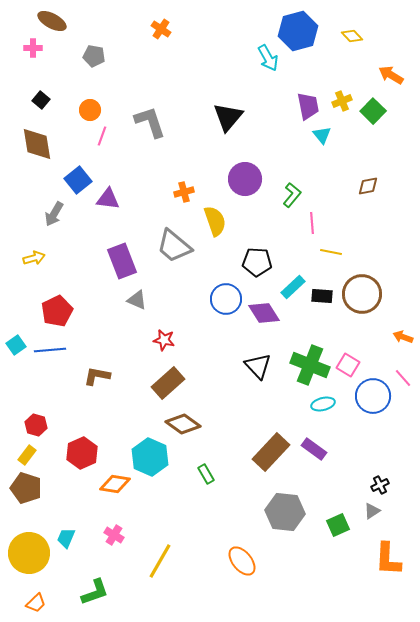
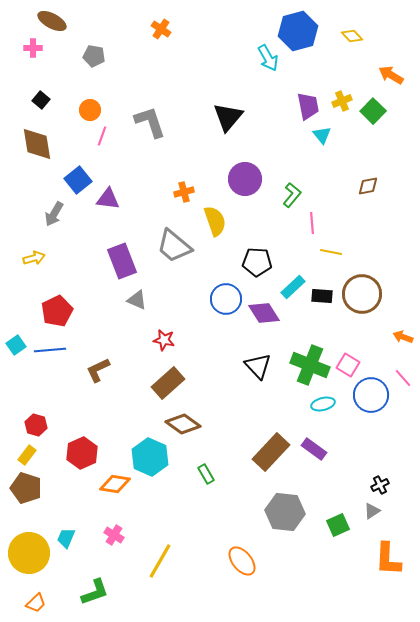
brown L-shape at (97, 376): moved 1 px right, 6 px up; rotated 36 degrees counterclockwise
blue circle at (373, 396): moved 2 px left, 1 px up
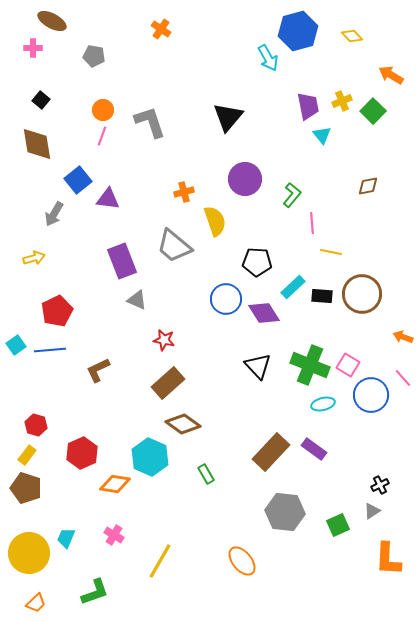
orange circle at (90, 110): moved 13 px right
